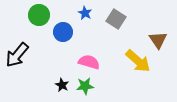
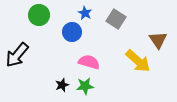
blue circle: moved 9 px right
black star: rotated 24 degrees clockwise
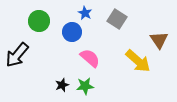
green circle: moved 6 px down
gray square: moved 1 px right
brown triangle: moved 1 px right
pink semicircle: moved 1 px right, 4 px up; rotated 25 degrees clockwise
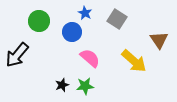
yellow arrow: moved 4 px left
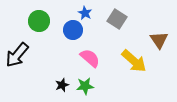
blue circle: moved 1 px right, 2 px up
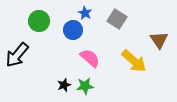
black star: moved 2 px right
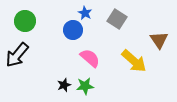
green circle: moved 14 px left
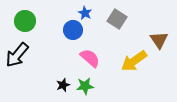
yellow arrow: rotated 104 degrees clockwise
black star: moved 1 px left
